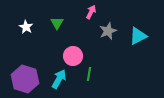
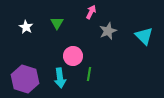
cyan triangle: moved 6 px right; rotated 48 degrees counterclockwise
cyan arrow: moved 1 px right, 1 px up; rotated 144 degrees clockwise
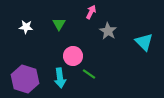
green triangle: moved 2 px right, 1 px down
white star: rotated 24 degrees counterclockwise
gray star: rotated 18 degrees counterclockwise
cyan triangle: moved 6 px down
green line: rotated 64 degrees counterclockwise
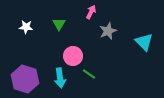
gray star: rotated 18 degrees clockwise
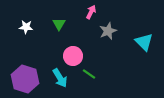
cyan arrow: rotated 24 degrees counterclockwise
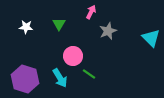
cyan triangle: moved 7 px right, 4 px up
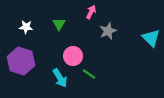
purple hexagon: moved 4 px left, 18 px up
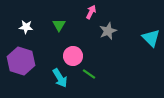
green triangle: moved 1 px down
